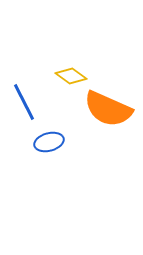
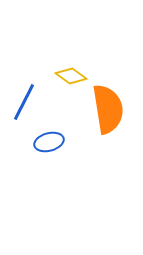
blue line: rotated 54 degrees clockwise
orange semicircle: rotated 123 degrees counterclockwise
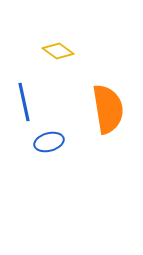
yellow diamond: moved 13 px left, 25 px up
blue line: rotated 39 degrees counterclockwise
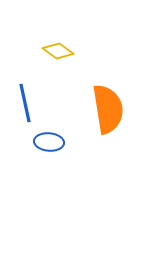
blue line: moved 1 px right, 1 px down
blue ellipse: rotated 20 degrees clockwise
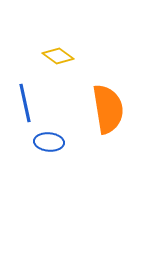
yellow diamond: moved 5 px down
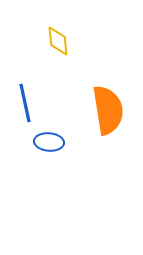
yellow diamond: moved 15 px up; rotated 48 degrees clockwise
orange semicircle: moved 1 px down
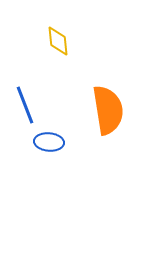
blue line: moved 2 px down; rotated 9 degrees counterclockwise
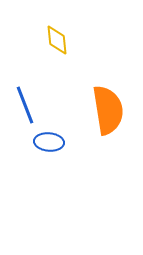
yellow diamond: moved 1 px left, 1 px up
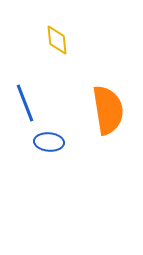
blue line: moved 2 px up
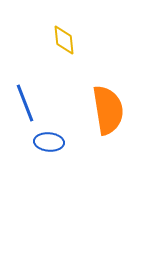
yellow diamond: moved 7 px right
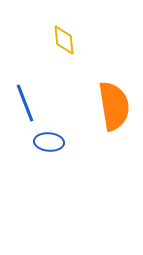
orange semicircle: moved 6 px right, 4 px up
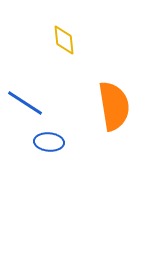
blue line: rotated 36 degrees counterclockwise
